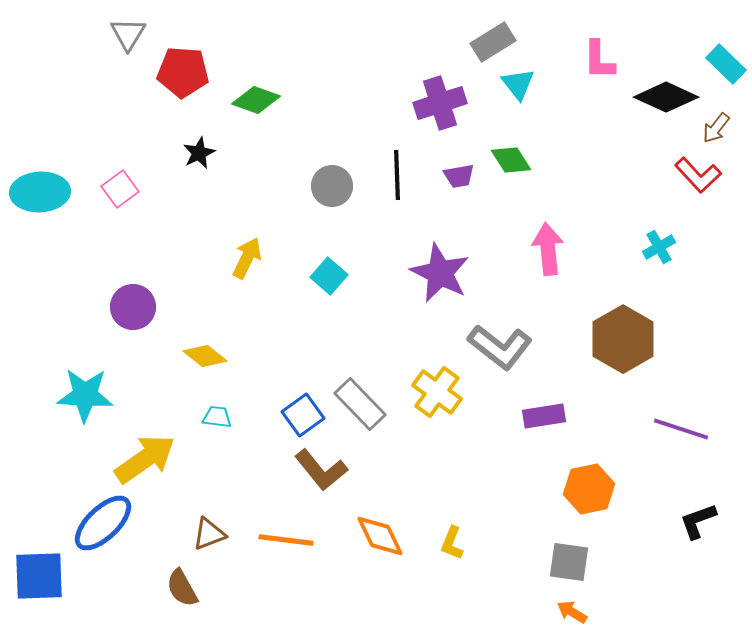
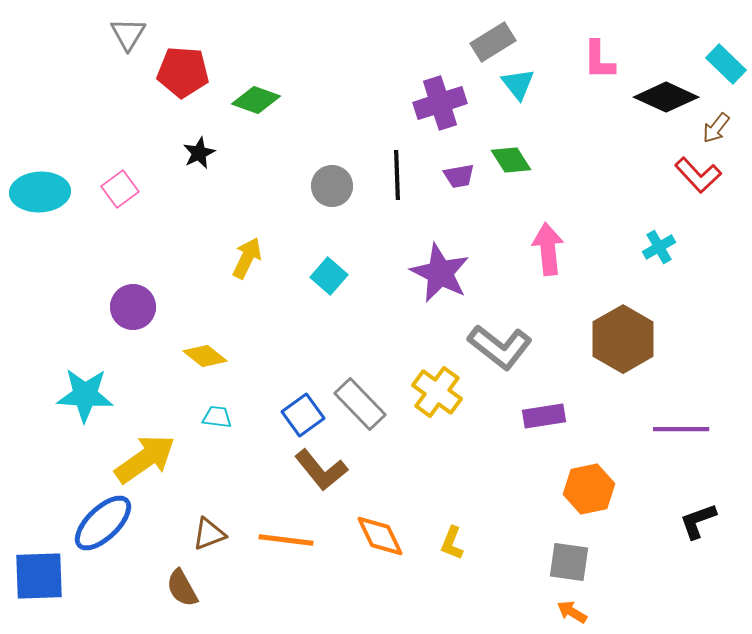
purple line at (681, 429): rotated 18 degrees counterclockwise
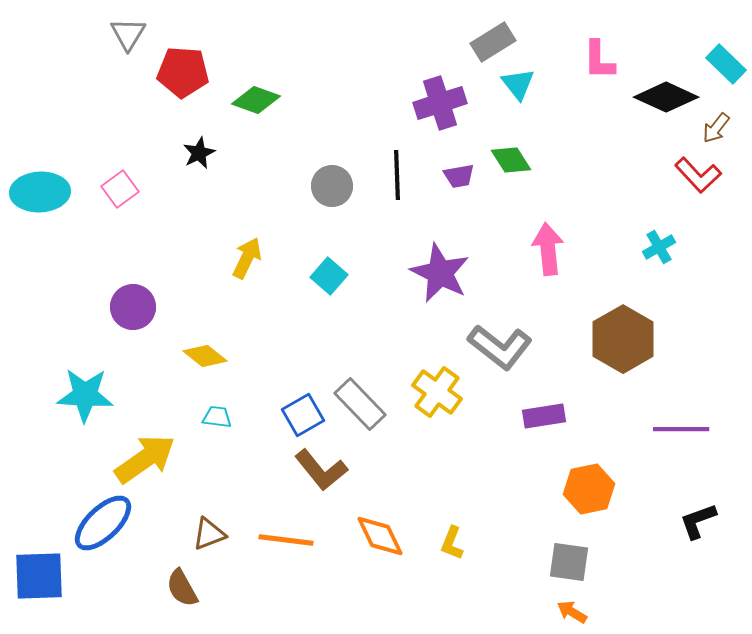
blue square at (303, 415): rotated 6 degrees clockwise
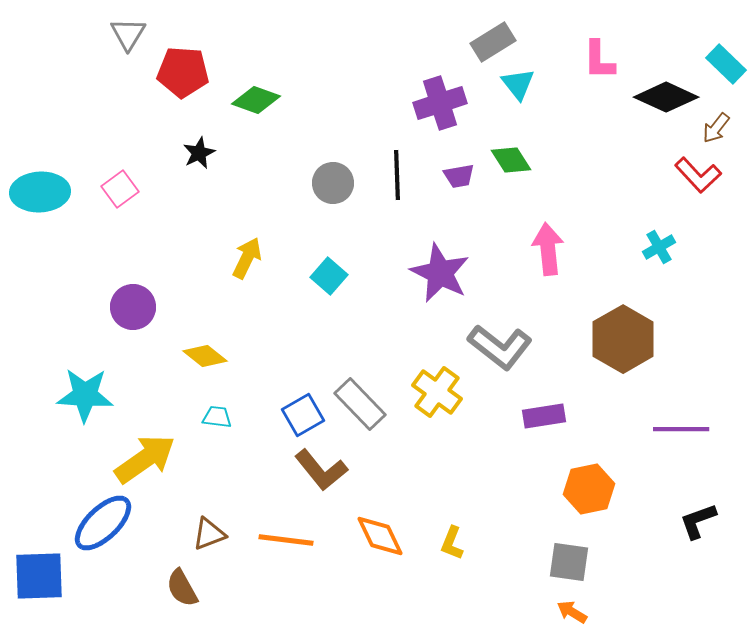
gray circle at (332, 186): moved 1 px right, 3 px up
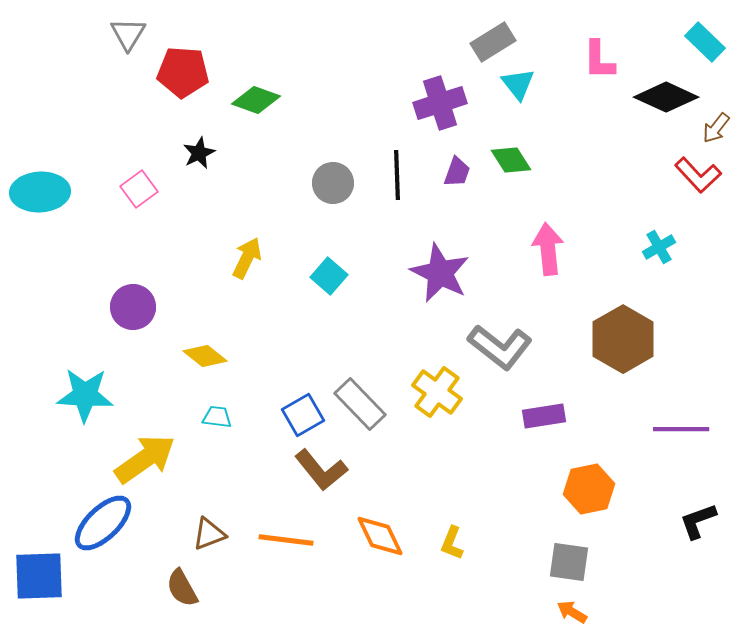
cyan rectangle at (726, 64): moved 21 px left, 22 px up
purple trapezoid at (459, 176): moved 2 px left, 4 px up; rotated 60 degrees counterclockwise
pink square at (120, 189): moved 19 px right
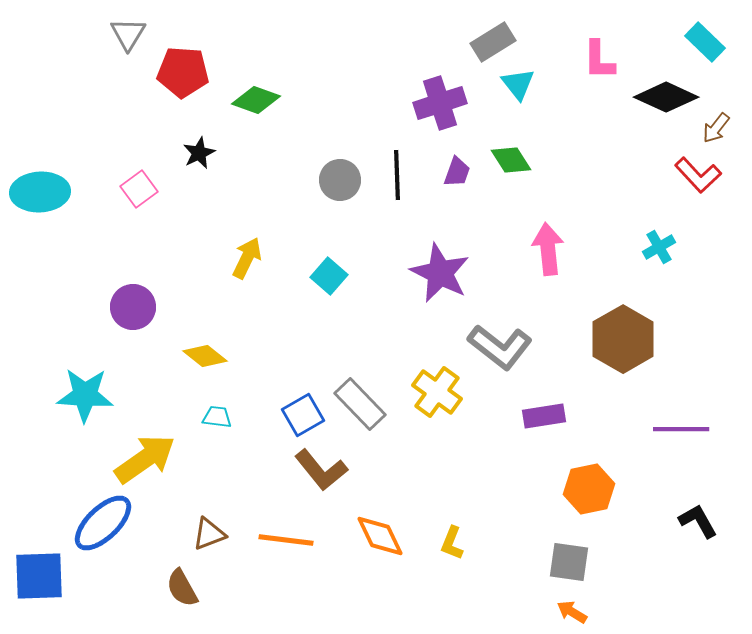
gray circle at (333, 183): moved 7 px right, 3 px up
black L-shape at (698, 521): rotated 81 degrees clockwise
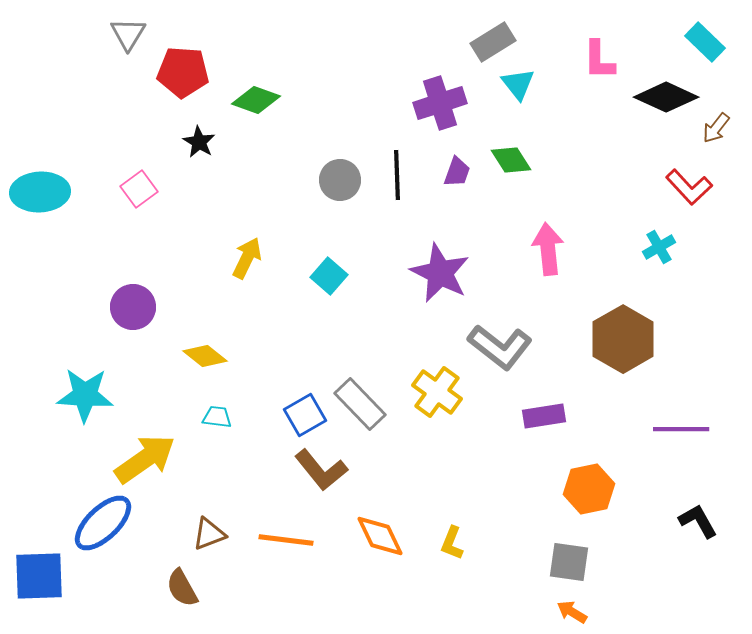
black star at (199, 153): moved 11 px up; rotated 16 degrees counterclockwise
red L-shape at (698, 175): moved 9 px left, 12 px down
blue square at (303, 415): moved 2 px right
